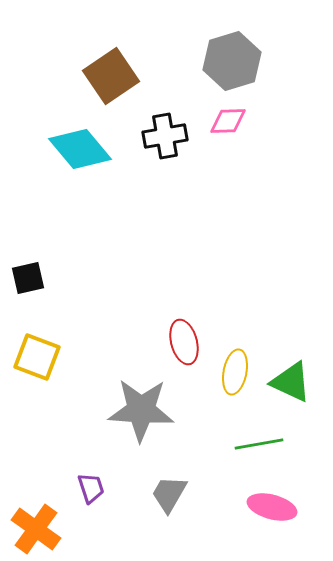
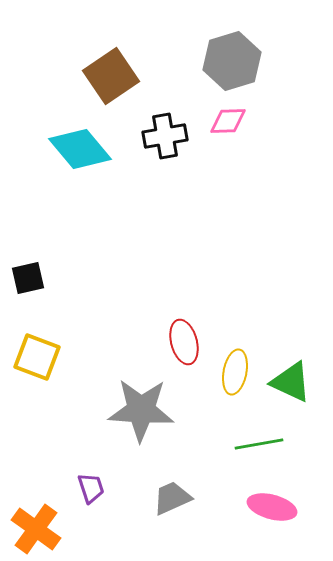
gray trapezoid: moved 3 px right, 4 px down; rotated 36 degrees clockwise
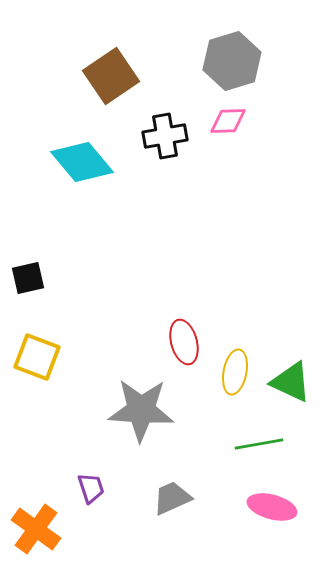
cyan diamond: moved 2 px right, 13 px down
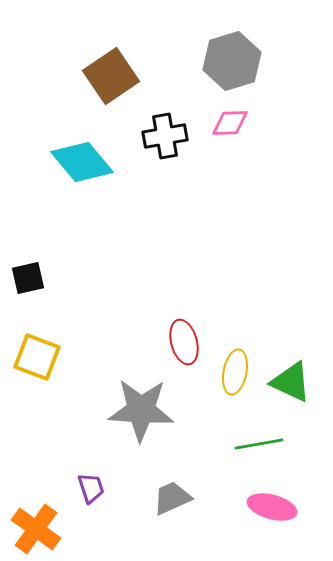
pink diamond: moved 2 px right, 2 px down
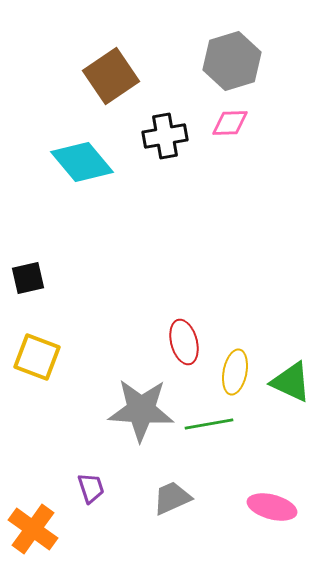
green line: moved 50 px left, 20 px up
orange cross: moved 3 px left
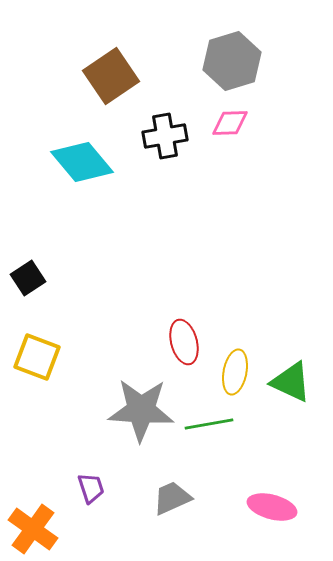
black square: rotated 20 degrees counterclockwise
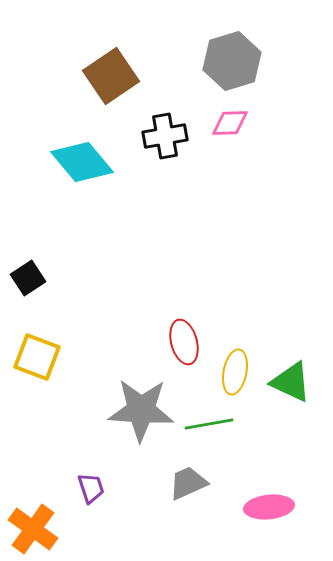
gray trapezoid: moved 16 px right, 15 px up
pink ellipse: moved 3 px left; rotated 21 degrees counterclockwise
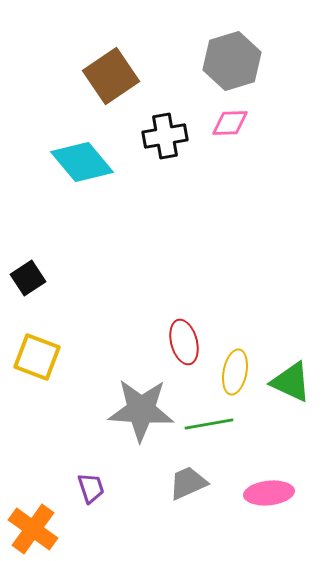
pink ellipse: moved 14 px up
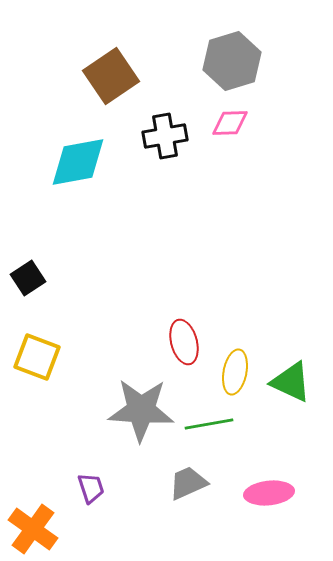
cyan diamond: moved 4 px left; rotated 60 degrees counterclockwise
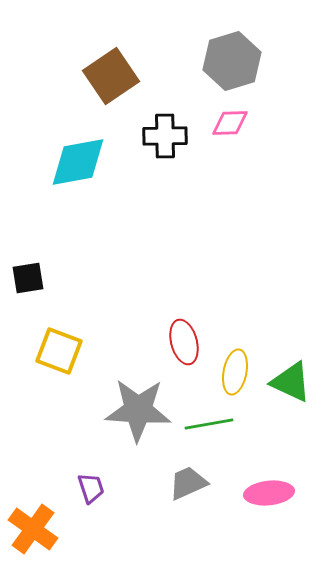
black cross: rotated 9 degrees clockwise
black square: rotated 24 degrees clockwise
yellow square: moved 22 px right, 6 px up
gray star: moved 3 px left
